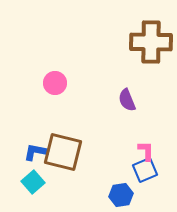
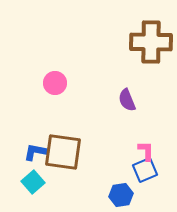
brown square: rotated 6 degrees counterclockwise
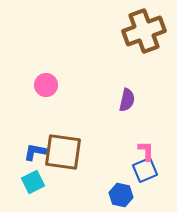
brown cross: moved 7 px left, 11 px up; rotated 21 degrees counterclockwise
pink circle: moved 9 px left, 2 px down
purple semicircle: rotated 145 degrees counterclockwise
cyan square: rotated 15 degrees clockwise
blue hexagon: rotated 20 degrees clockwise
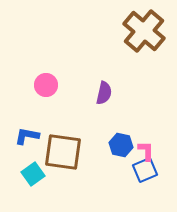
brown cross: rotated 30 degrees counterclockwise
purple semicircle: moved 23 px left, 7 px up
blue L-shape: moved 9 px left, 16 px up
cyan square: moved 8 px up; rotated 10 degrees counterclockwise
blue hexagon: moved 50 px up
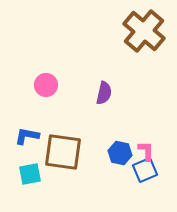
blue hexagon: moved 1 px left, 8 px down
cyan square: moved 3 px left; rotated 25 degrees clockwise
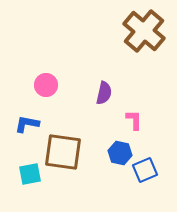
blue L-shape: moved 12 px up
pink L-shape: moved 12 px left, 31 px up
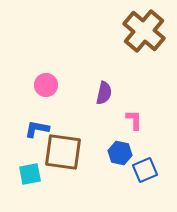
blue L-shape: moved 10 px right, 5 px down
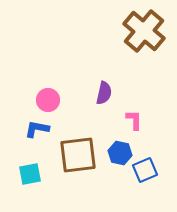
pink circle: moved 2 px right, 15 px down
brown square: moved 15 px right, 3 px down; rotated 15 degrees counterclockwise
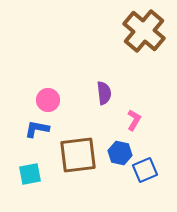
purple semicircle: rotated 20 degrees counterclockwise
pink L-shape: rotated 30 degrees clockwise
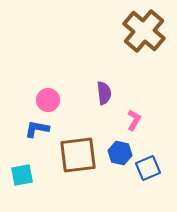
blue square: moved 3 px right, 2 px up
cyan square: moved 8 px left, 1 px down
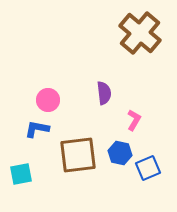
brown cross: moved 4 px left, 2 px down
cyan square: moved 1 px left, 1 px up
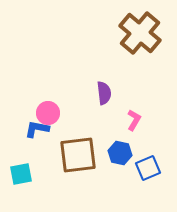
pink circle: moved 13 px down
